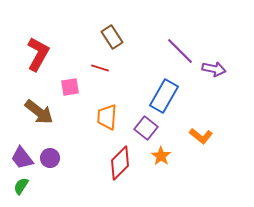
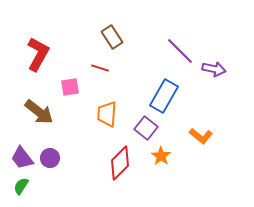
orange trapezoid: moved 3 px up
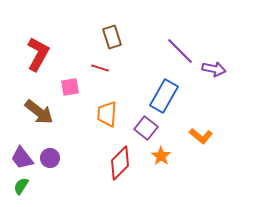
brown rectangle: rotated 15 degrees clockwise
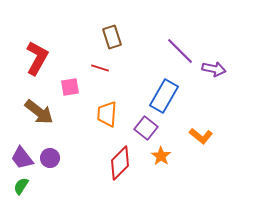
red L-shape: moved 1 px left, 4 px down
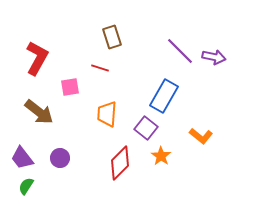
purple arrow: moved 12 px up
purple circle: moved 10 px right
green semicircle: moved 5 px right
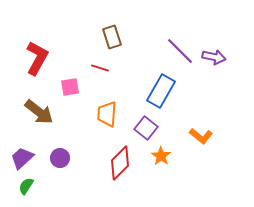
blue rectangle: moved 3 px left, 5 px up
purple trapezoid: rotated 85 degrees clockwise
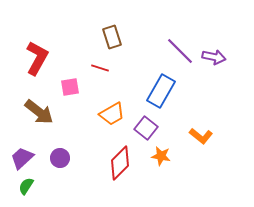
orange trapezoid: moved 5 px right; rotated 124 degrees counterclockwise
orange star: rotated 24 degrees counterclockwise
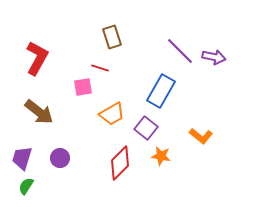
pink square: moved 13 px right
purple trapezoid: rotated 30 degrees counterclockwise
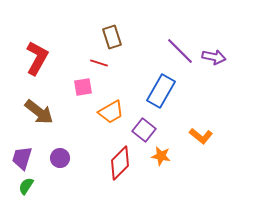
red line: moved 1 px left, 5 px up
orange trapezoid: moved 1 px left, 2 px up
purple square: moved 2 px left, 2 px down
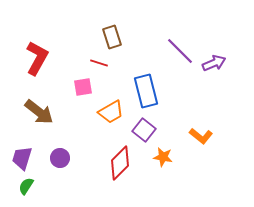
purple arrow: moved 6 px down; rotated 35 degrees counterclockwise
blue rectangle: moved 15 px left; rotated 44 degrees counterclockwise
orange star: moved 2 px right, 1 px down
